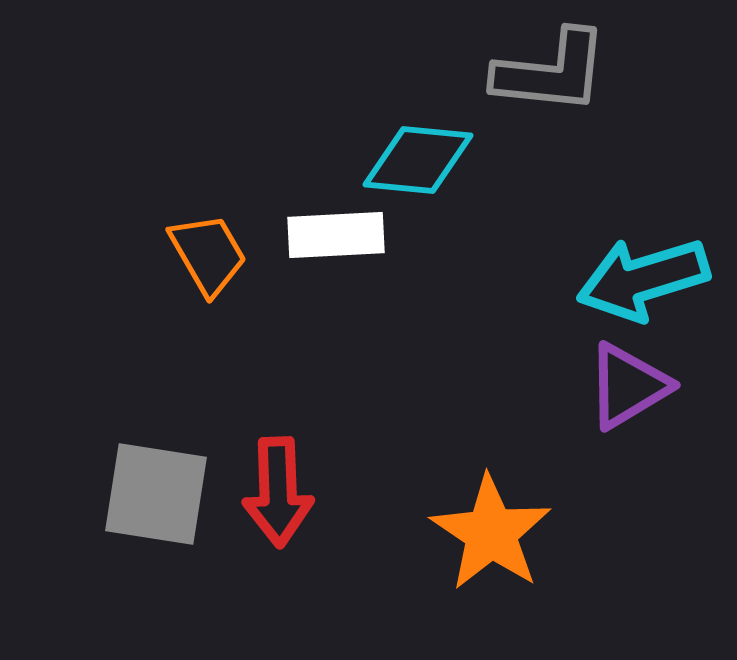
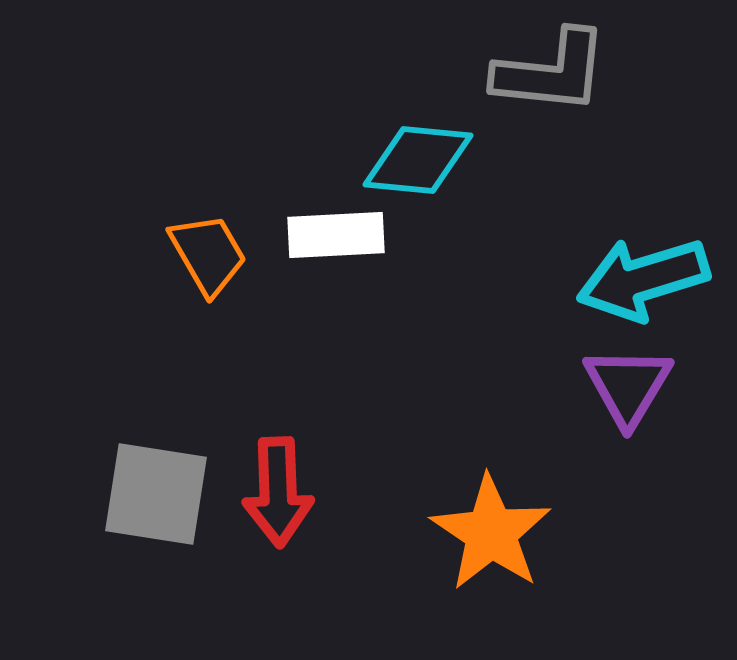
purple triangle: rotated 28 degrees counterclockwise
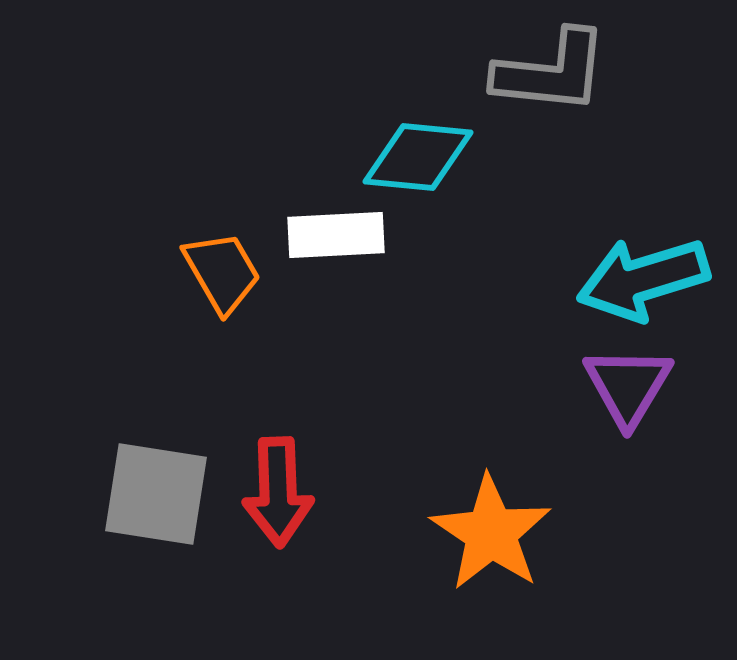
cyan diamond: moved 3 px up
orange trapezoid: moved 14 px right, 18 px down
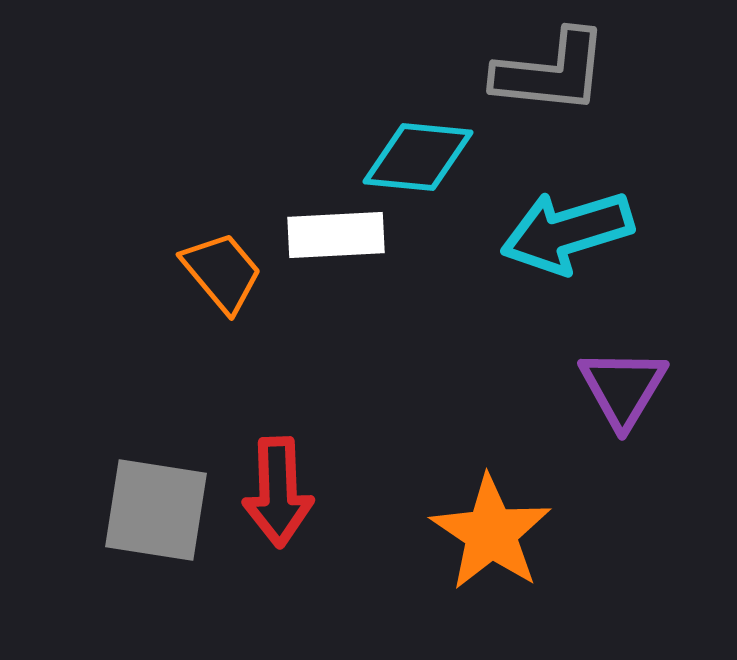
orange trapezoid: rotated 10 degrees counterclockwise
cyan arrow: moved 76 px left, 47 px up
purple triangle: moved 5 px left, 2 px down
gray square: moved 16 px down
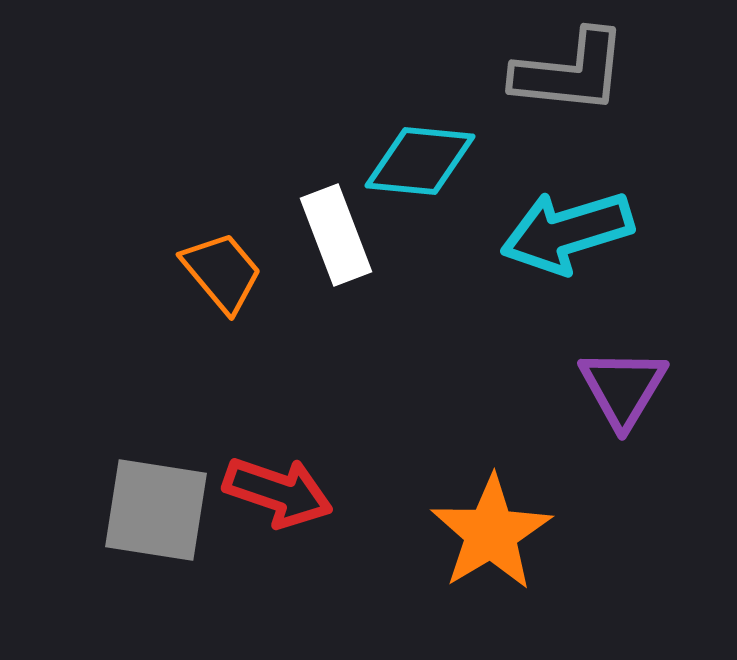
gray L-shape: moved 19 px right
cyan diamond: moved 2 px right, 4 px down
white rectangle: rotated 72 degrees clockwise
red arrow: rotated 69 degrees counterclockwise
orange star: rotated 7 degrees clockwise
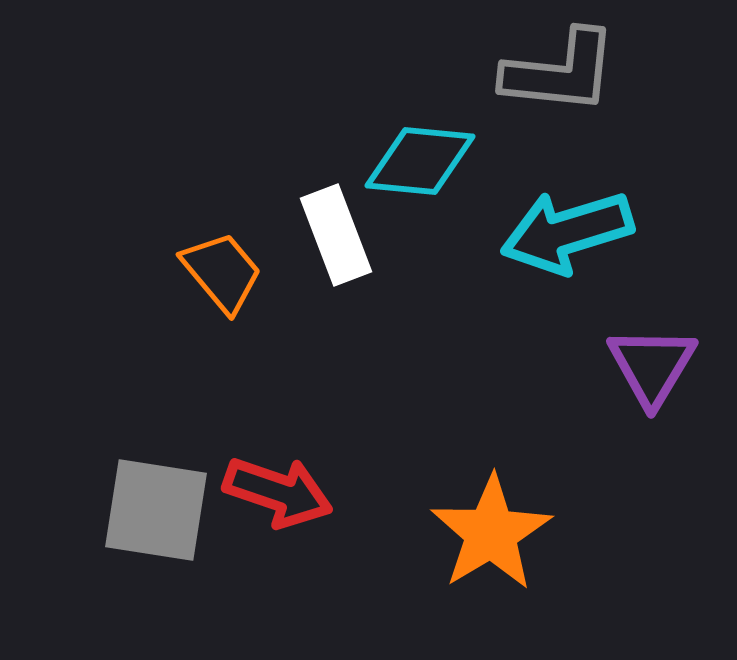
gray L-shape: moved 10 px left
purple triangle: moved 29 px right, 22 px up
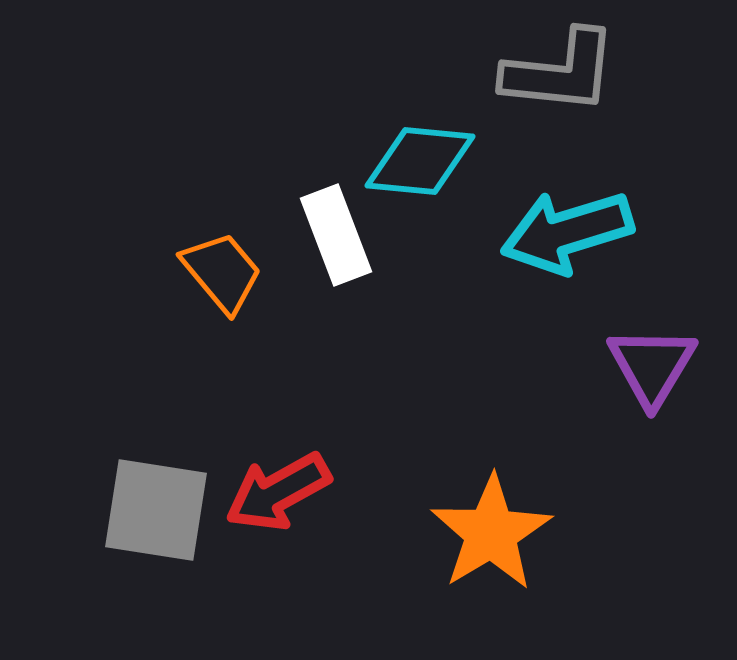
red arrow: rotated 132 degrees clockwise
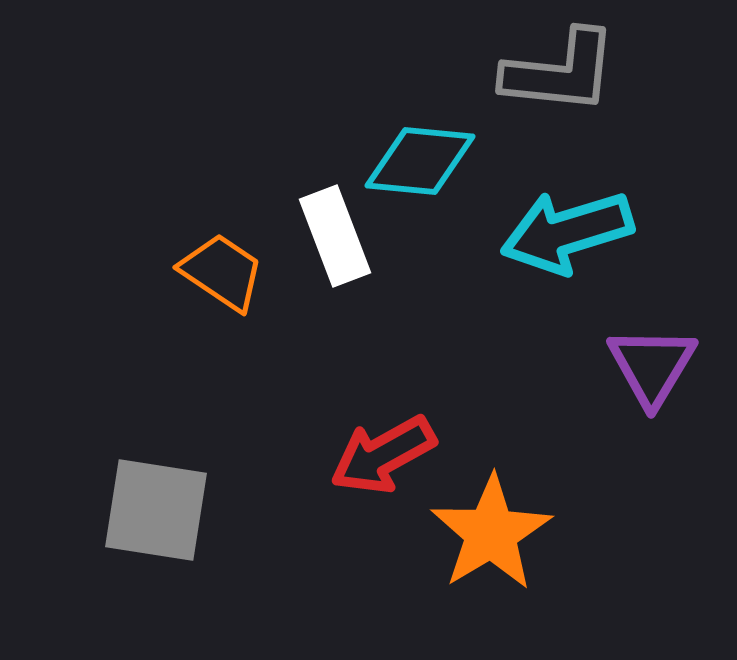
white rectangle: moved 1 px left, 1 px down
orange trapezoid: rotated 16 degrees counterclockwise
red arrow: moved 105 px right, 37 px up
